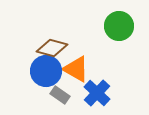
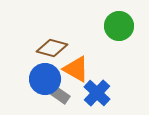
blue circle: moved 1 px left, 8 px down
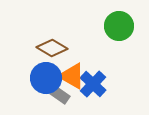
brown diamond: rotated 16 degrees clockwise
orange triangle: moved 4 px left, 7 px down
blue circle: moved 1 px right, 1 px up
blue cross: moved 4 px left, 9 px up
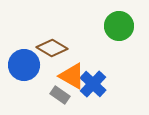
blue circle: moved 22 px left, 13 px up
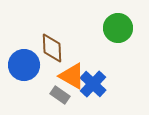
green circle: moved 1 px left, 2 px down
brown diamond: rotated 56 degrees clockwise
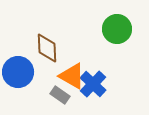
green circle: moved 1 px left, 1 px down
brown diamond: moved 5 px left
blue circle: moved 6 px left, 7 px down
